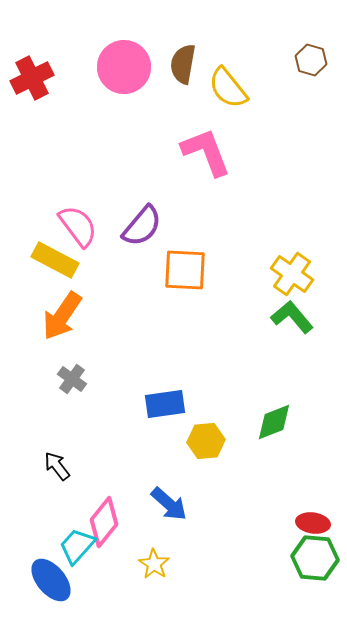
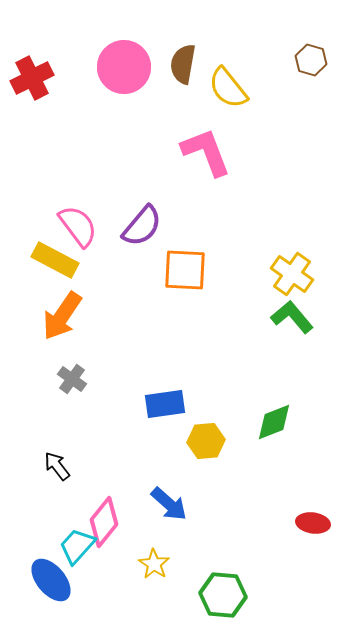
green hexagon: moved 92 px left, 37 px down
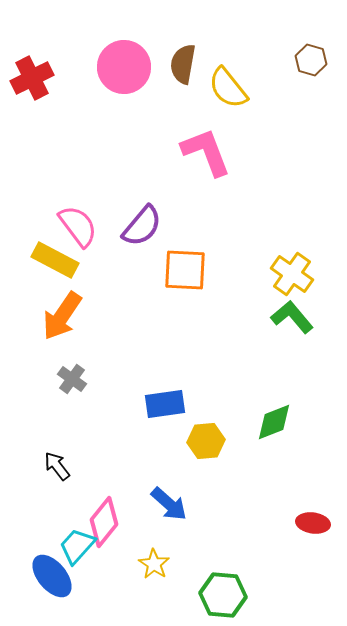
blue ellipse: moved 1 px right, 4 px up
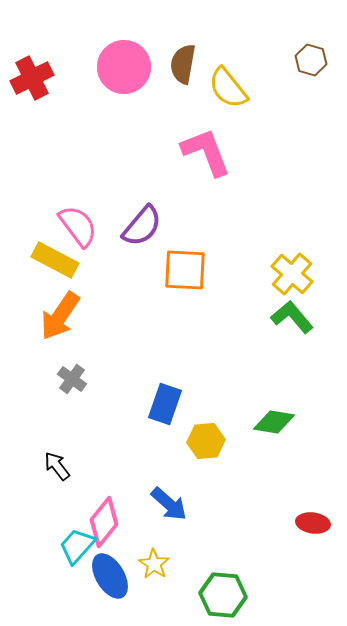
yellow cross: rotated 6 degrees clockwise
orange arrow: moved 2 px left
blue rectangle: rotated 63 degrees counterclockwise
green diamond: rotated 30 degrees clockwise
blue ellipse: moved 58 px right; rotated 9 degrees clockwise
